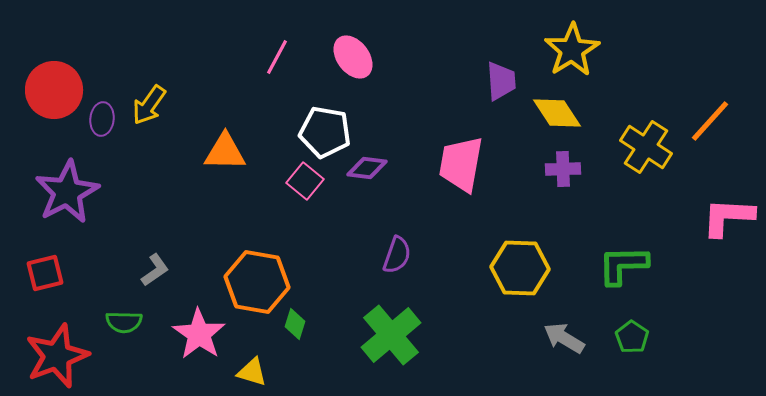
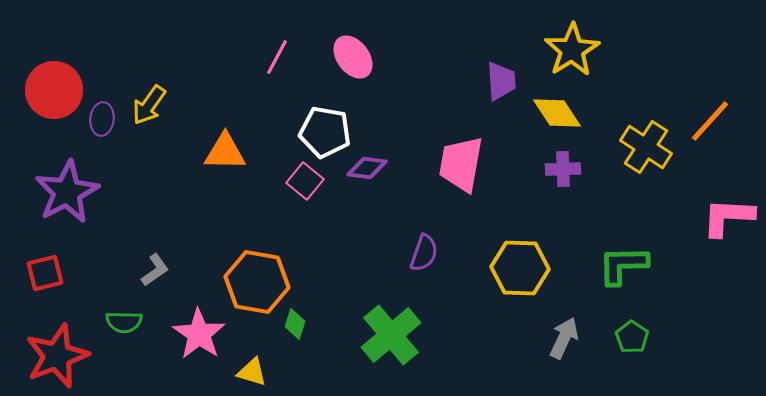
purple semicircle: moved 27 px right, 2 px up
gray arrow: rotated 84 degrees clockwise
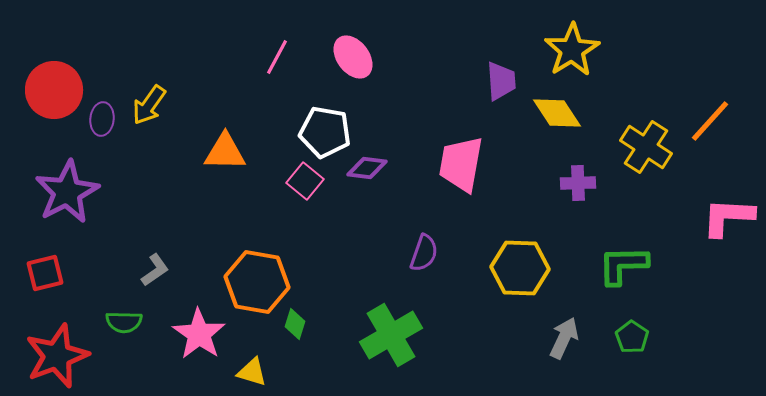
purple cross: moved 15 px right, 14 px down
green cross: rotated 10 degrees clockwise
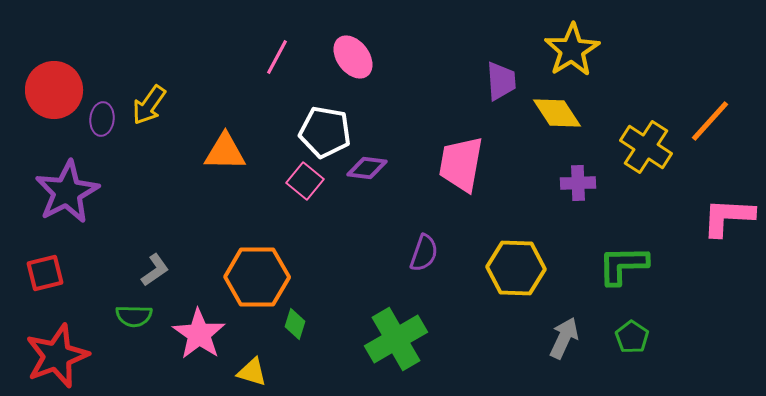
yellow hexagon: moved 4 px left
orange hexagon: moved 5 px up; rotated 10 degrees counterclockwise
green semicircle: moved 10 px right, 6 px up
green cross: moved 5 px right, 4 px down
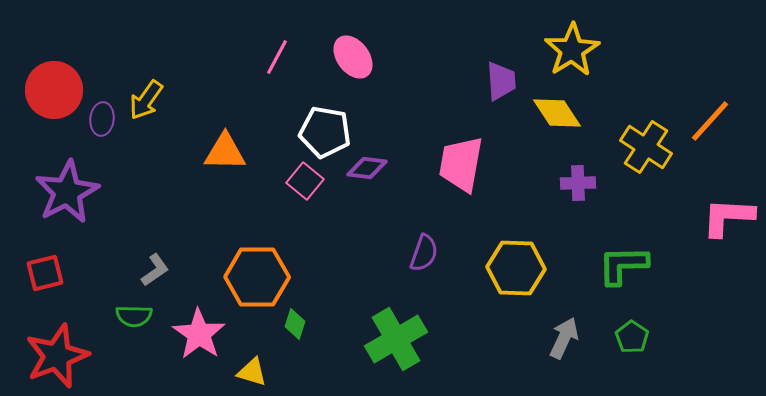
yellow arrow: moved 3 px left, 5 px up
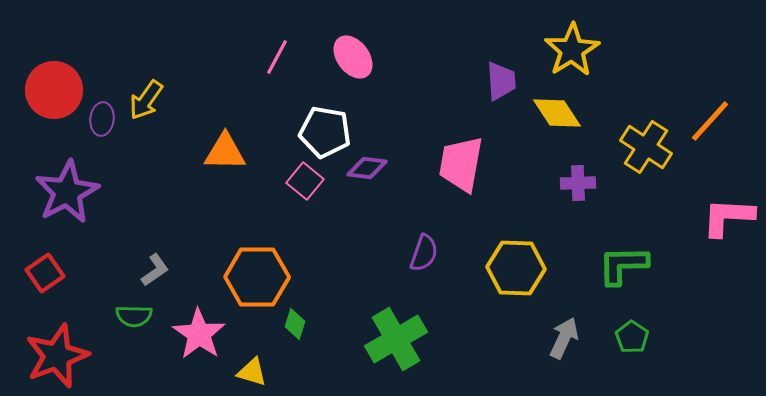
red square: rotated 21 degrees counterclockwise
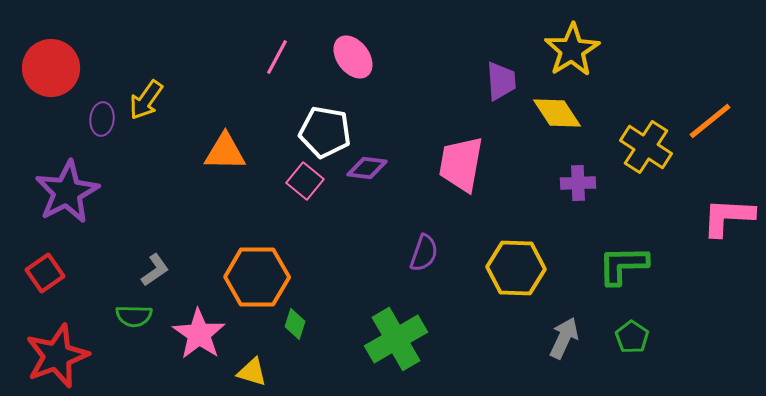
red circle: moved 3 px left, 22 px up
orange line: rotated 9 degrees clockwise
